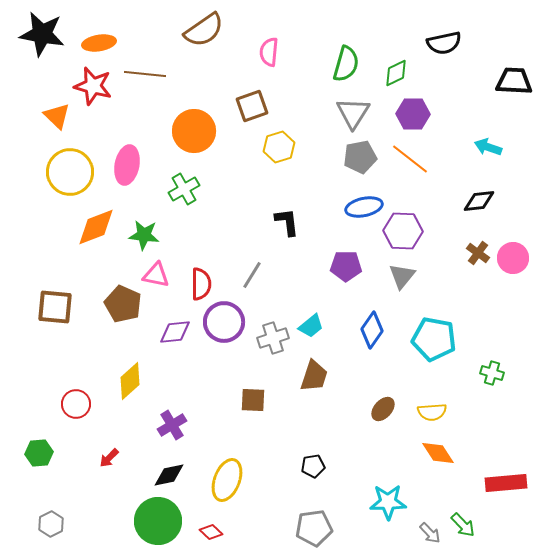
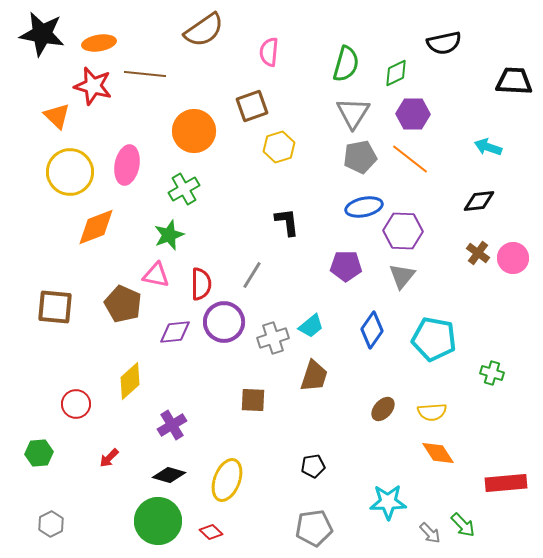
green star at (144, 235): moved 25 px right; rotated 28 degrees counterclockwise
black diamond at (169, 475): rotated 28 degrees clockwise
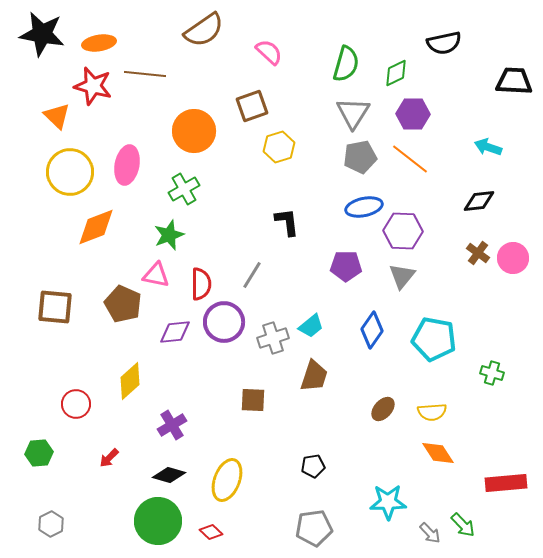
pink semicircle at (269, 52): rotated 128 degrees clockwise
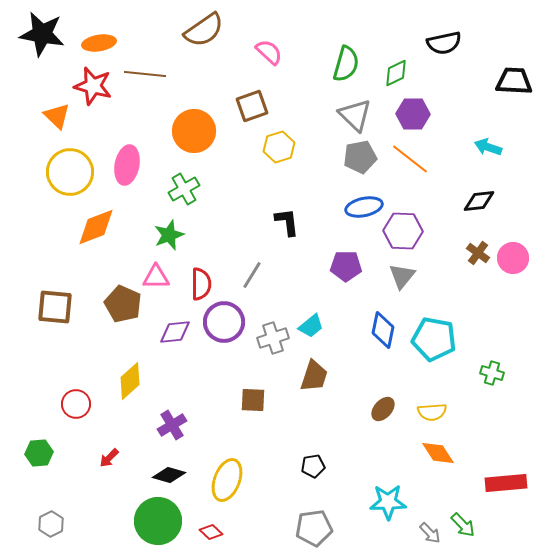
gray triangle at (353, 113): moved 2 px right, 2 px down; rotated 18 degrees counterclockwise
pink triangle at (156, 275): moved 2 px down; rotated 12 degrees counterclockwise
blue diamond at (372, 330): moved 11 px right; rotated 24 degrees counterclockwise
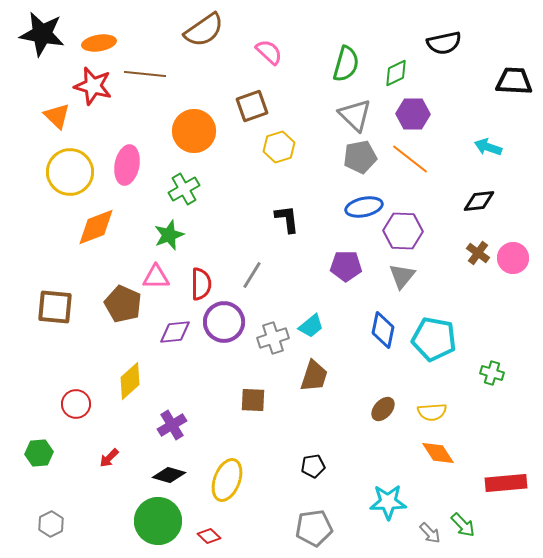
black L-shape at (287, 222): moved 3 px up
red diamond at (211, 532): moved 2 px left, 4 px down
